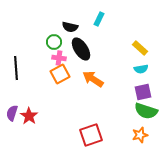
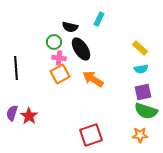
orange star: rotated 14 degrees clockwise
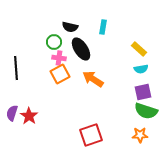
cyan rectangle: moved 4 px right, 8 px down; rotated 16 degrees counterclockwise
yellow rectangle: moved 1 px left, 1 px down
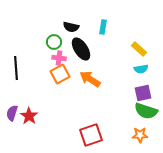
black semicircle: moved 1 px right
orange arrow: moved 3 px left
purple square: moved 1 px down
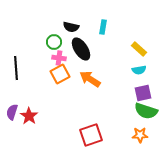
cyan semicircle: moved 2 px left, 1 px down
purple semicircle: moved 1 px up
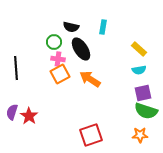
pink cross: moved 1 px left, 1 px down
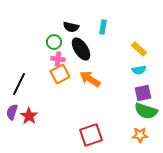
black line: moved 3 px right, 16 px down; rotated 30 degrees clockwise
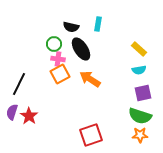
cyan rectangle: moved 5 px left, 3 px up
green circle: moved 2 px down
green semicircle: moved 6 px left, 5 px down
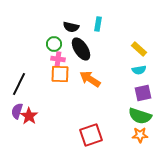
orange square: rotated 30 degrees clockwise
purple semicircle: moved 5 px right, 1 px up
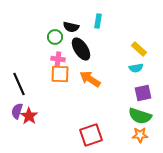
cyan rectangle: moved 3 px up
green circle: moved 1 px right, 7 px up
cyan semicircle: moved 3 px left, 2 px up
black line: rotated 50 degrees counterclockwise
